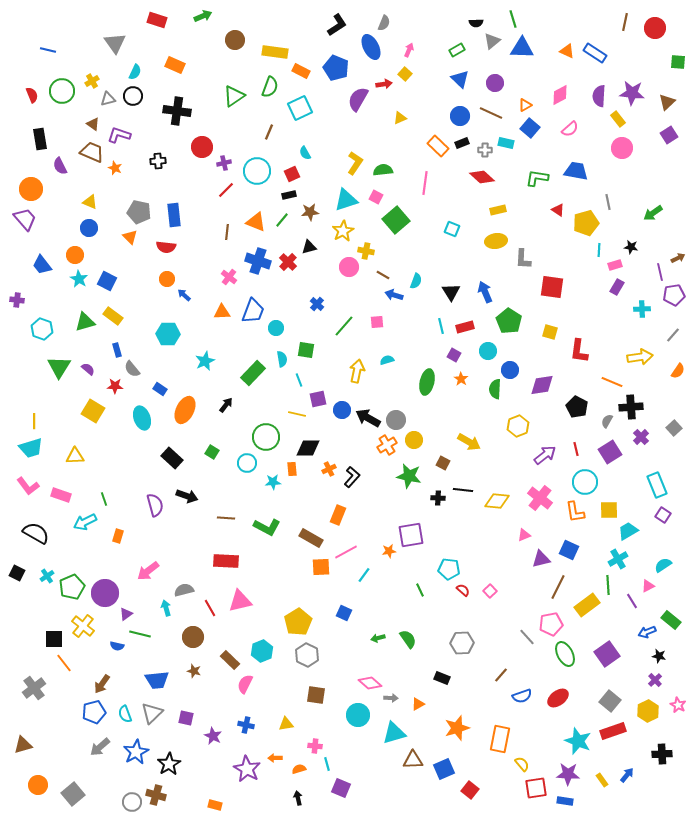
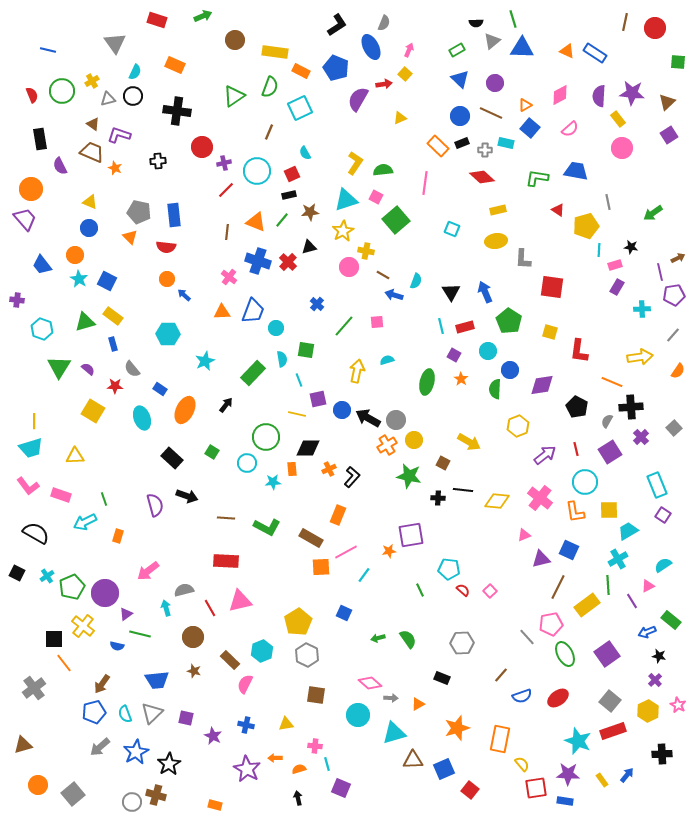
yellow pentagon at (586, 223): moved 3 px down
blue rectangle at (117, 350): moved 4 px left, 6 px up
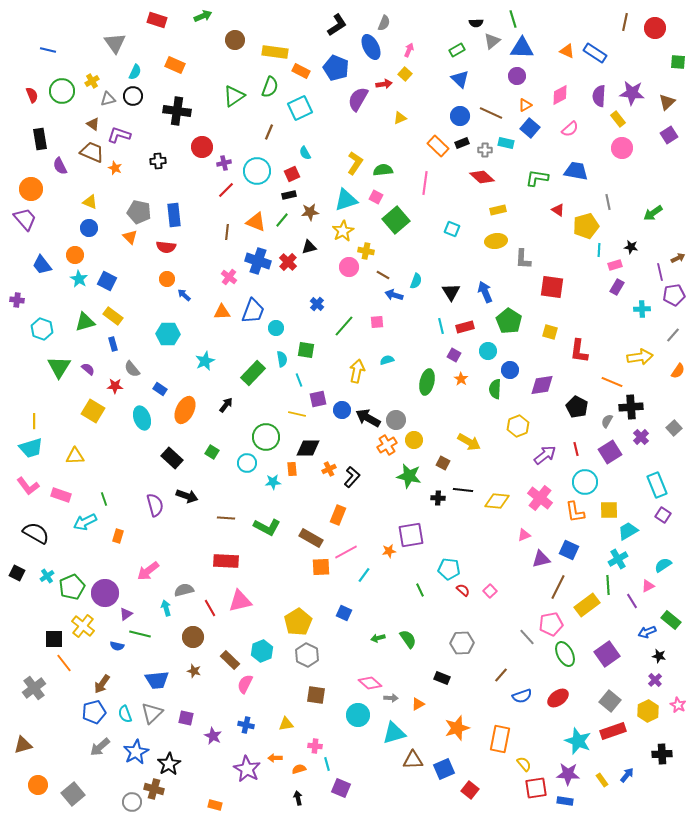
purple circle at (495, 83): moved 22 px right, 7 px up
yellow semicircle at (522, 764): moved 2 px right
brown cross at (156, 795): moved 2 px left, 6 px up
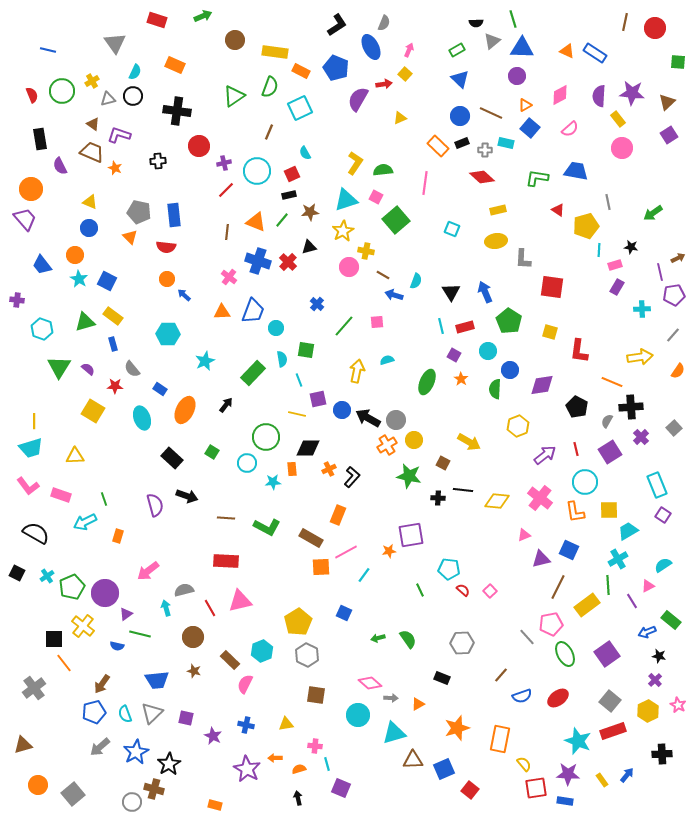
red circle at (202, 147): moved 3 px left, 1 px up
green ellipse at (427, 382): rotated 10 degrees clockwise
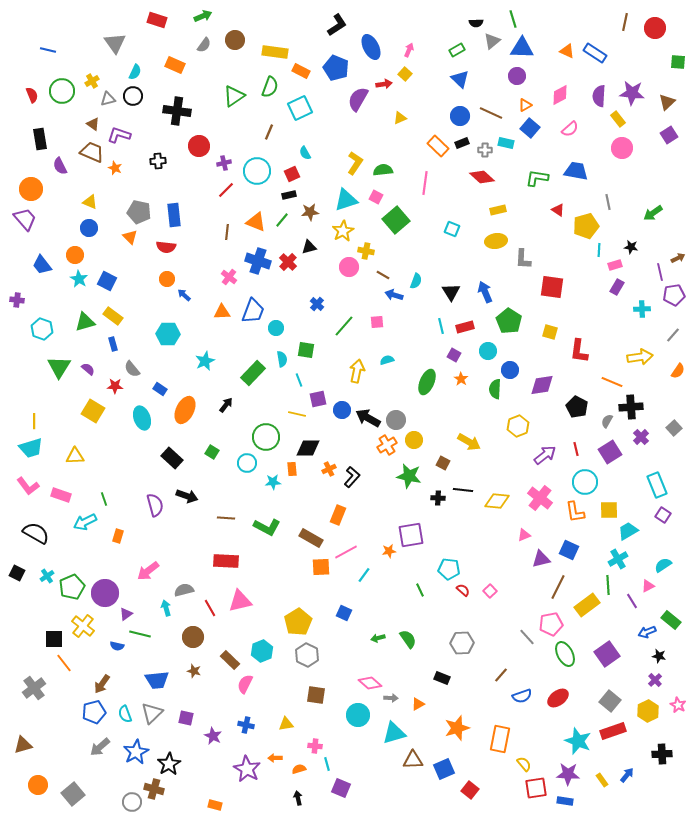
gray semicircle at (384, 23): moved 180 px left, 22 px down; rotated 14 degrees clockwise
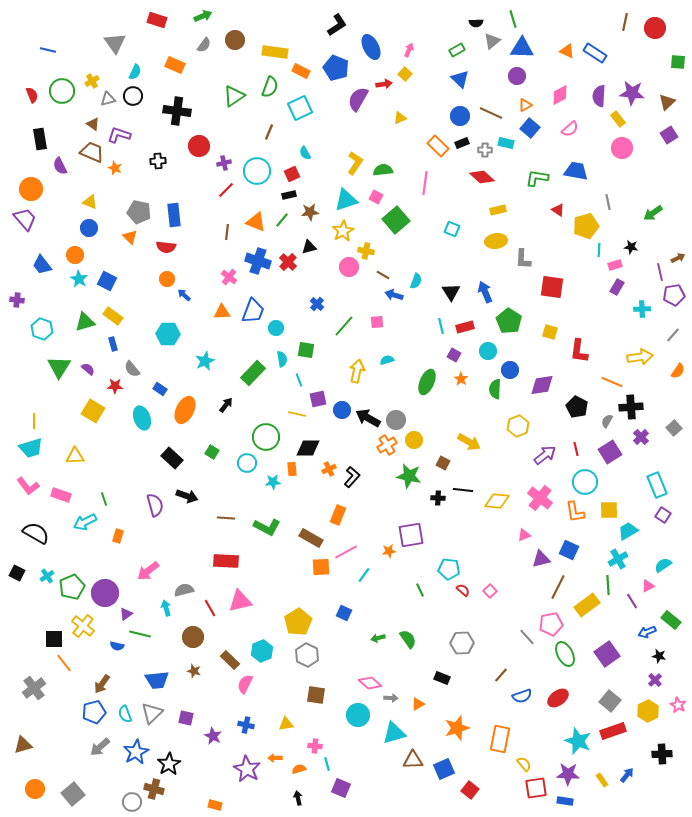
orange circle at (38, 785): moved 3 px left, 4 px down
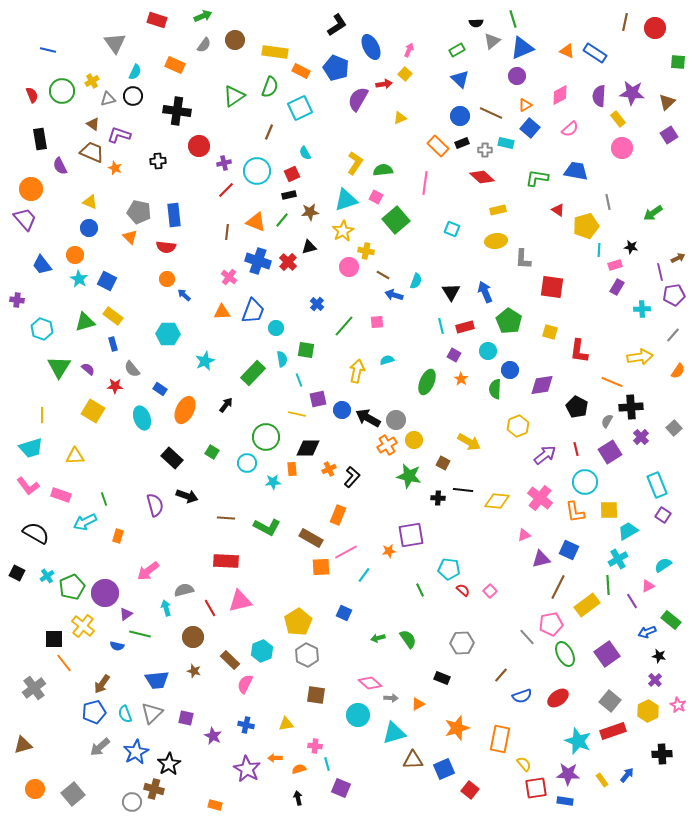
blue triangle at (522, 48): rotated 25 degrees counterclockwise
yellow line at (34, 421): moved 8 px right, 6 px up
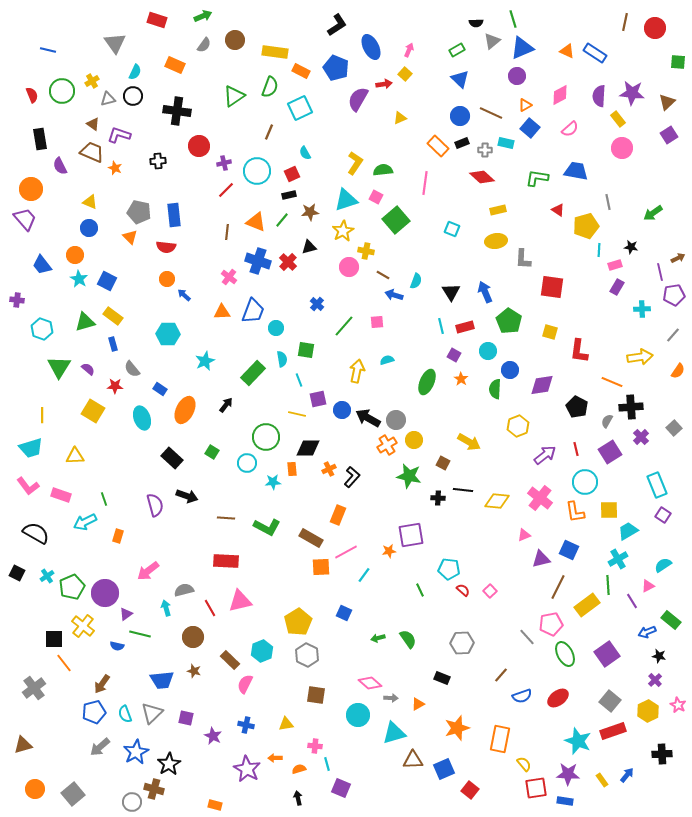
blue trapezoid at (157, 680): moved 5 px right
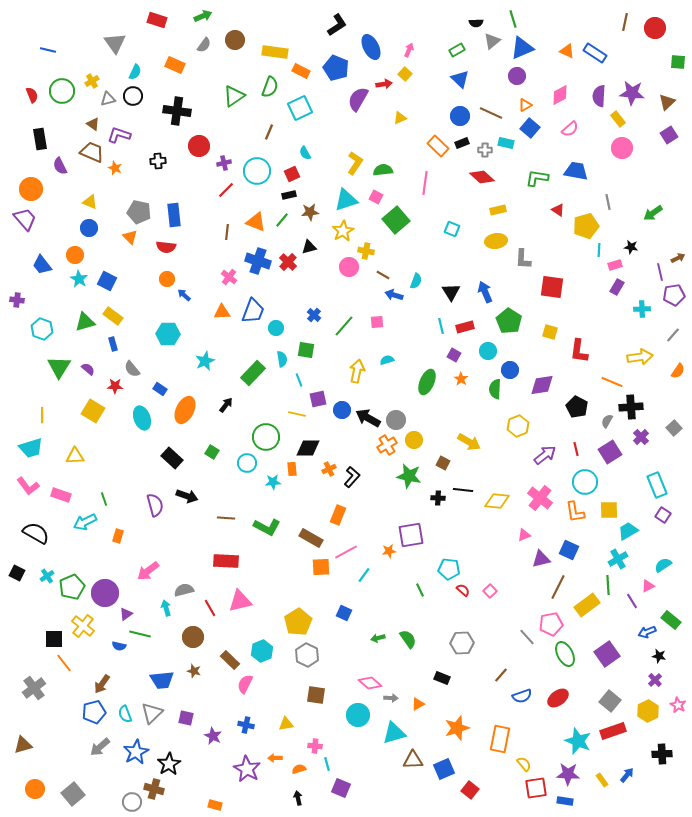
blue cross at (317, 304): moved 3 px left, 11 px down
blue semicircle at (117, 646): moved 2 px right
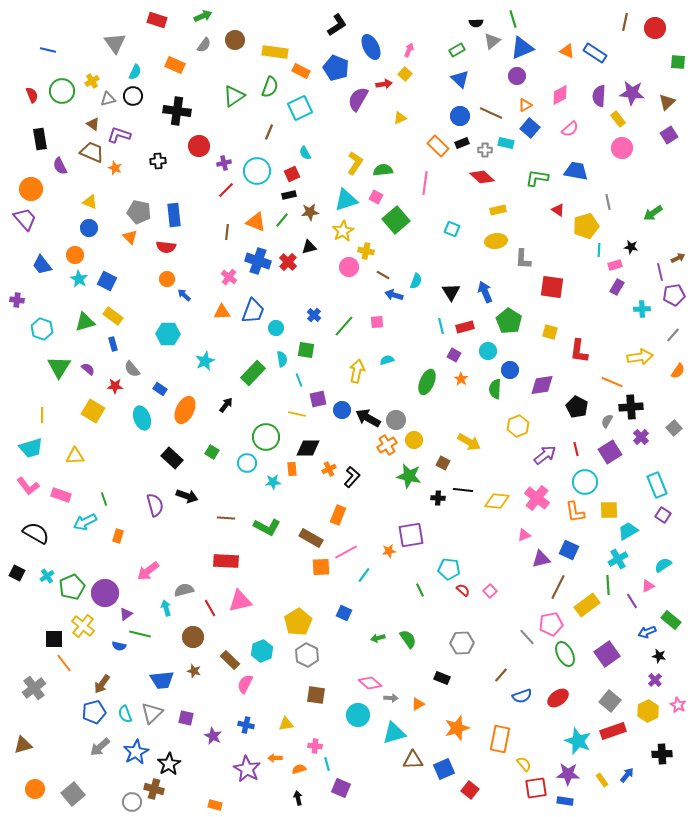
pink cross at (540, 498): moved 3 px left
